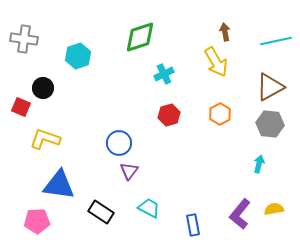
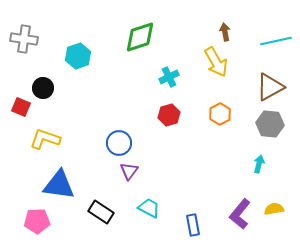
cyan cross: moved 5 px right, 3 px down
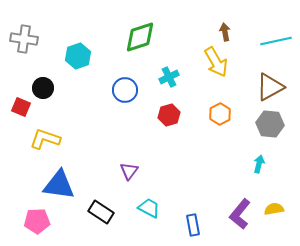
blue circle: moved 6 px right, 53 px up
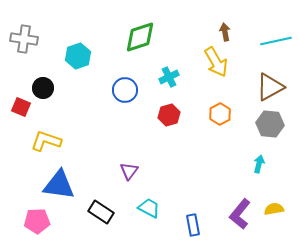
yellow L-shape: moved 1 px right, 2 px down
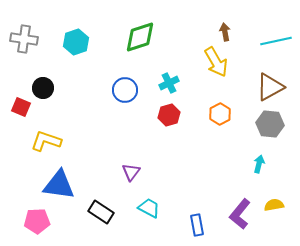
cyan hexagon: moved 2 px left, 14 px up
cyan cross: moved 6 px down
purple triangle: moved 2 px right, 1 px down
yellow semicircle: moved 4 px up
blue rectangle: moved 4 px right
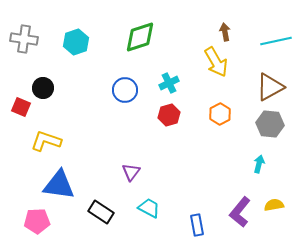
purple L-shape: moved 2 px up
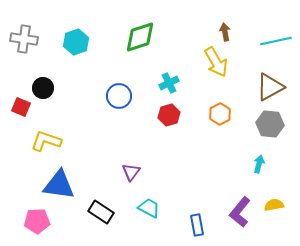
blue circle: moved 6 px left, 6 px down
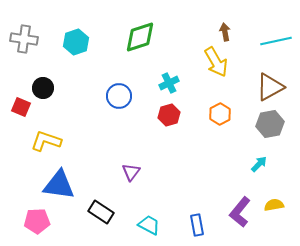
gray hexagon: rotated 16 degrees counterclockwise
cyan arrow: rotated 30 degrees clockwise
cyan trapezoid: moved 17 px down
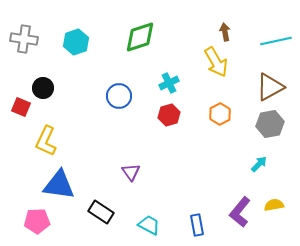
yellow L-shape: rotated 84 degrees counterclockwise
purple triangle: rotated 12 degrees counterclockwise
